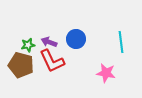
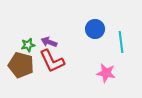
blue circle: moved 19 px right, 10 px up
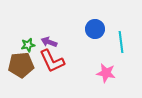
brown pentagon: rotated 20 degrees counterclockwise
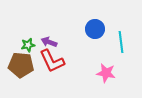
brown pentagon: rotated 10 degrees clockwise
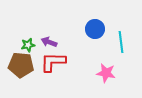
red L-shape: moved 1 px right, 1 px down; rotated 116 degrees clockwise
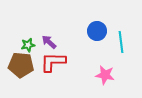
blue circle: moved 2 px right, 2 px down
purple arrow: rotated 21 degrees clockwise
pink star: moved 1 px left, 2 px down
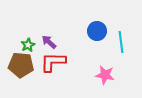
green star: rotated 16 degrees counterclockwise
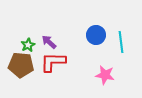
blue circle: moved 1 px left, 4 px down
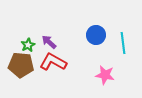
cyan line: moved 2 px right, 1 px down
red L-shape: rotated 28 degrees clockwise
